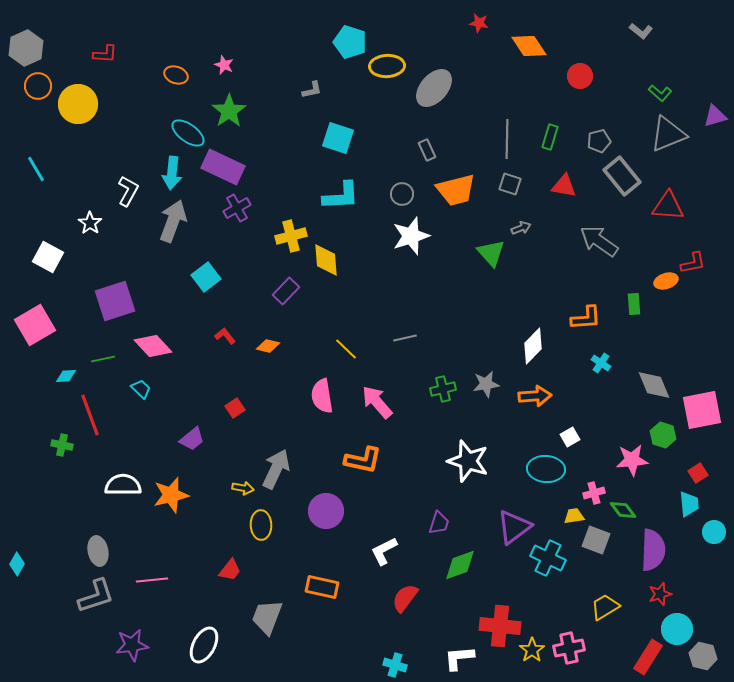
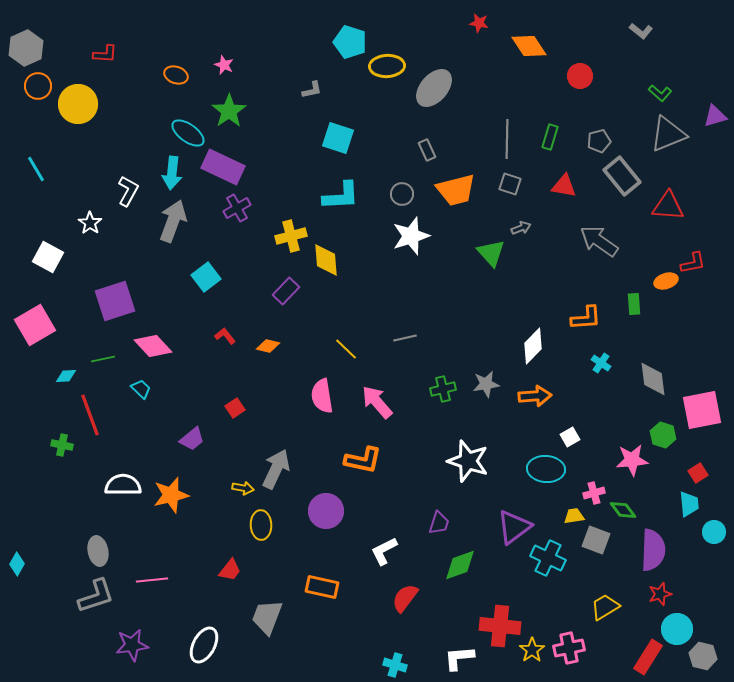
gray diamond at (654, 385): moved 1 px left, 6 px up; rotated 15 degrees clockwise
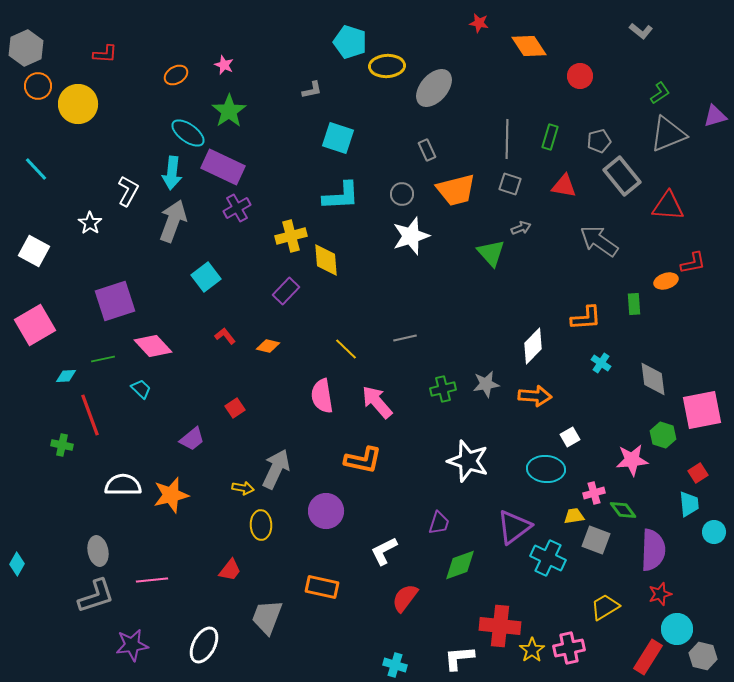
orange ellipse at (176, 75): rotated 50 degrees counterclockwise
green L-shape at (660, 93): rotated 75 degrees counterclockwise
cyan line at (36, 169): rotated 12 degrees counterclockwise
white square at (48, 257): moved 14 px left, 6 px up
orange arrow at (535, 396): rotated 8 degrees clockwise
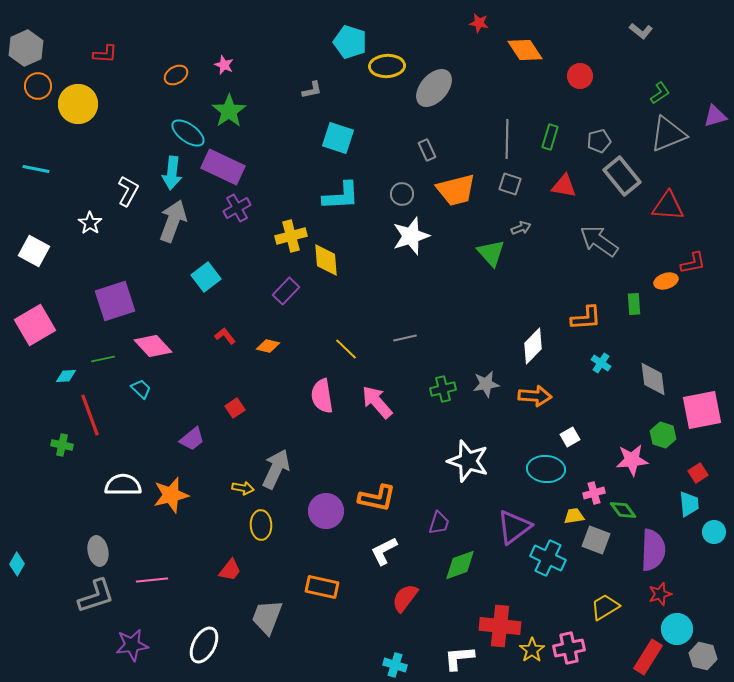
orange diamond at (529, 46): moved 4 px left, 4 px down
cyan line at (36, 169): rotated 36 degrees counterclockwise
orange L-shape at (363, 460): moved 14 px right, 38 px down
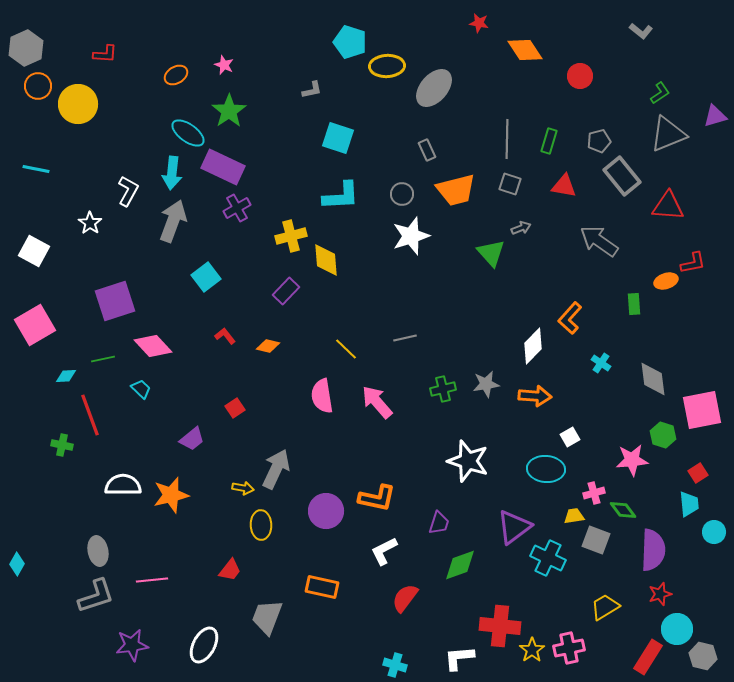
green rectangle at (550, 137): moved 1 px left, 4 px down
orange L-shape at (586, 318): moved 16 px left; rotated 136 degrees clockwise
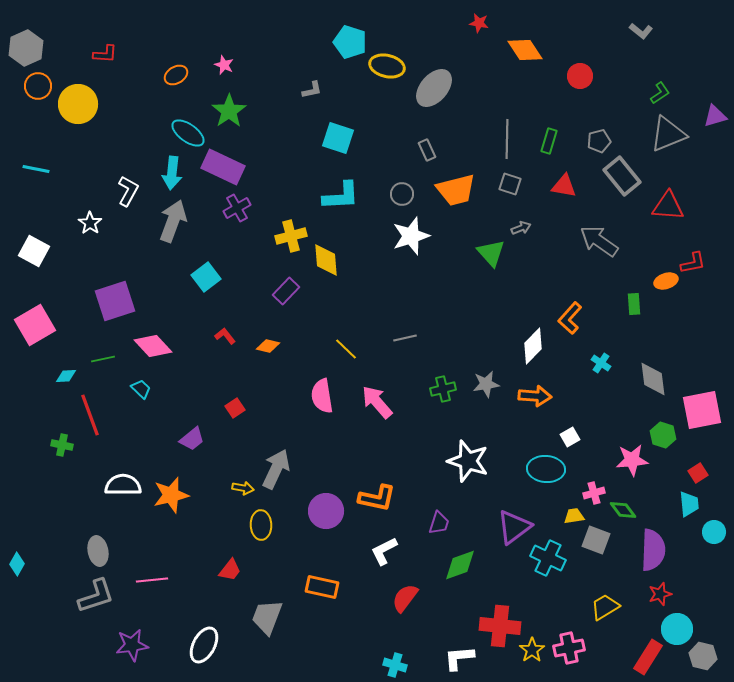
yellow ellipse at (387, 66): rotated 16 degrees clockwise
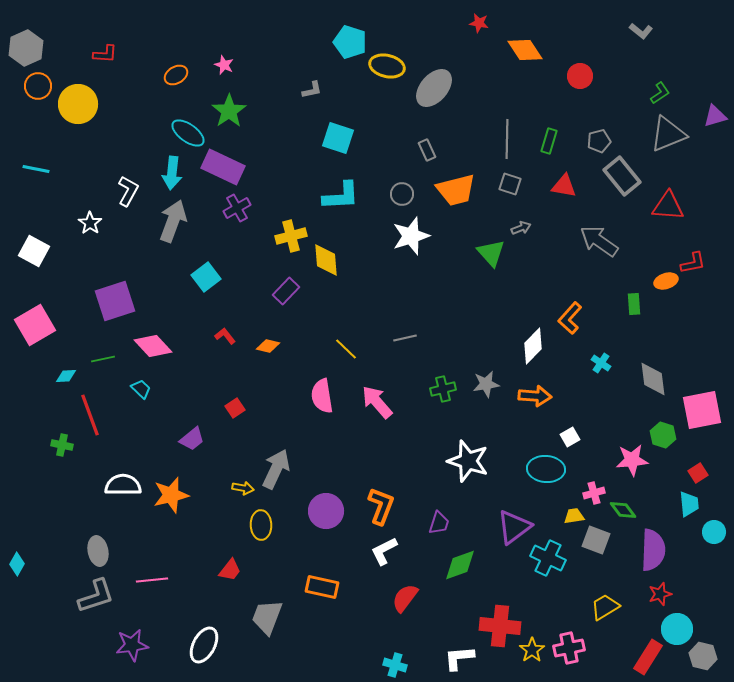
orange L-shape at (377, 498): moved 4 px right, 8 px down; rotated 81 degrees counterclockwise
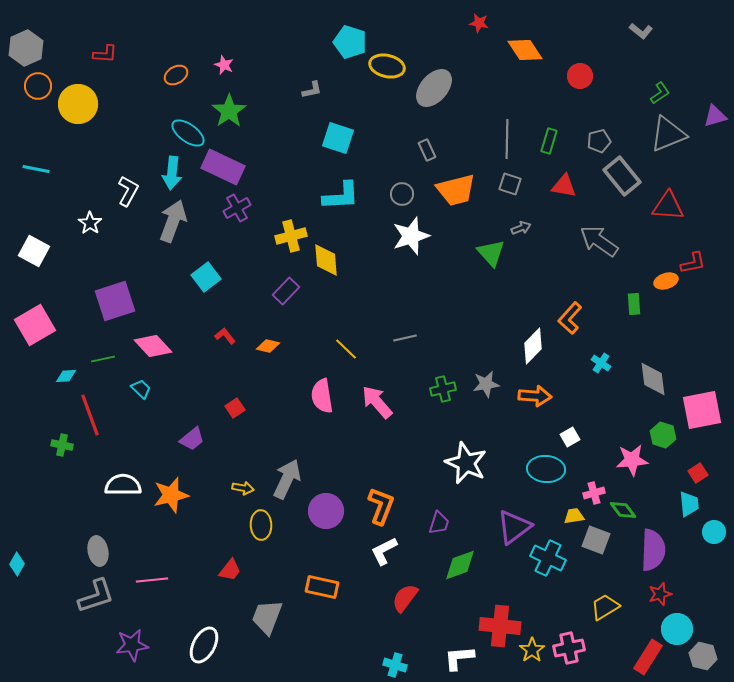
white star at (468, 461): moved 2 px left, 2 px down; rotated 6 degrees clockwise
gray arrow at (276, 469): moved 11 px right, 10 px down
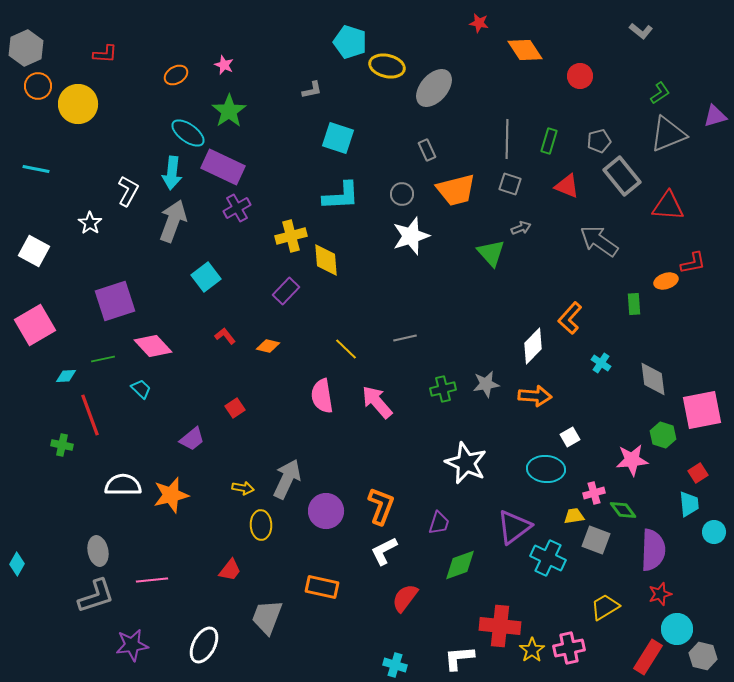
red triangle at (564, 186): moved 3 px right; rotated 12 degrees clockwise
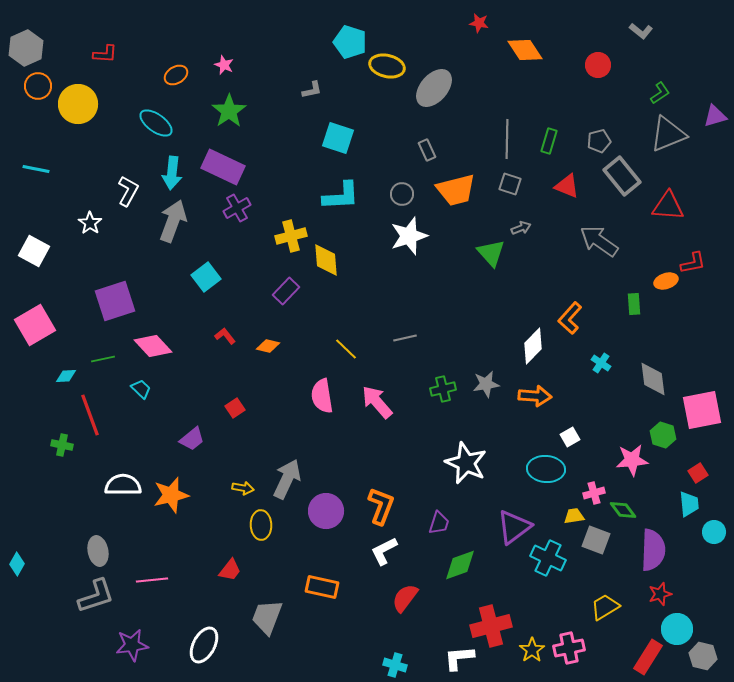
red circle at (580, 76): moved 18 px right, 11 px up
cyan ellipse at (188, 133): moved 32 px left, 10 px up
white star at (411, 236): moved 2 px left
red cross at (500, 626): moved 9 px left; rotated 21 degrees counterclockwise
